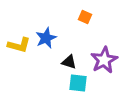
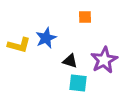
orange square: rotated 24 degrees counterclockwise
black triangle: moved 1 px right, 1 px up
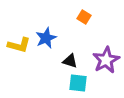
orange square: moved 1 px left; rotated 32 degrees clockwise
purple star: moved 2 px right
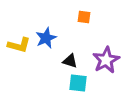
orange square: rotated 24 degrees counterclockwise
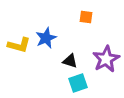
orange square: moved 2 px right
purple star: moved 1 px up
cyan square: rotated 24 degrees counterclockwise
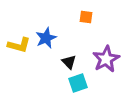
black triangle: moved 1 px left, 1 px down; rotated 28 degrees clockwise
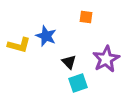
blue star: moved 2 px up; rotated 25 degrees counterclockwise
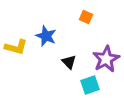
orange square: rotated 16 degrees clockwise
yellow L-shape: moved 3 px left, 2 px down
cyan square: moved 12 px right, 2 px down
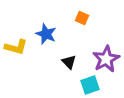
orange square: moved 4 px left, 1 px down
blue star: moved 2 px up
